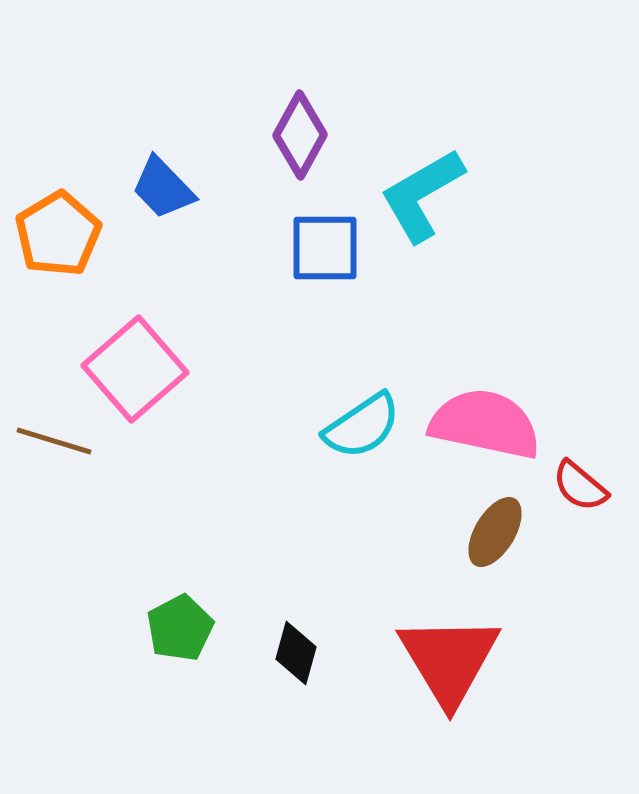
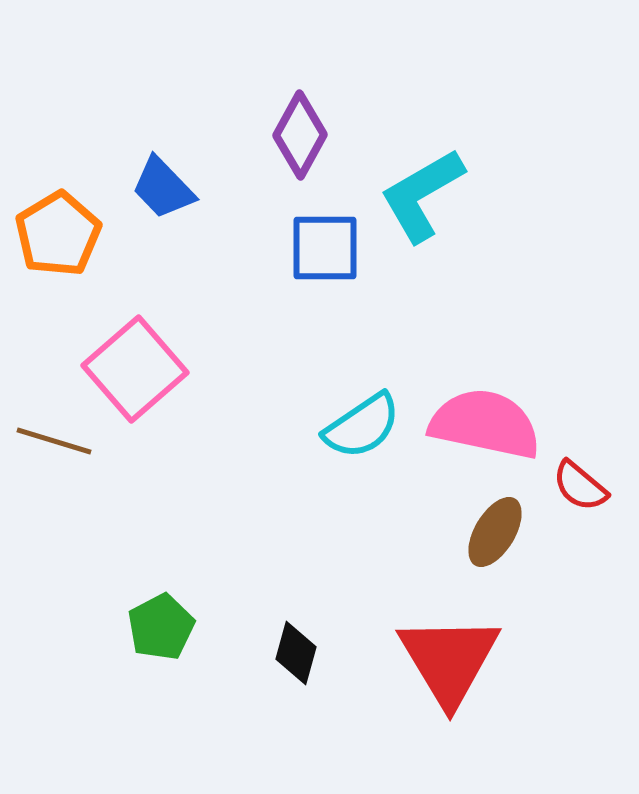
green pentagon: moved 19 px left, 1 px up
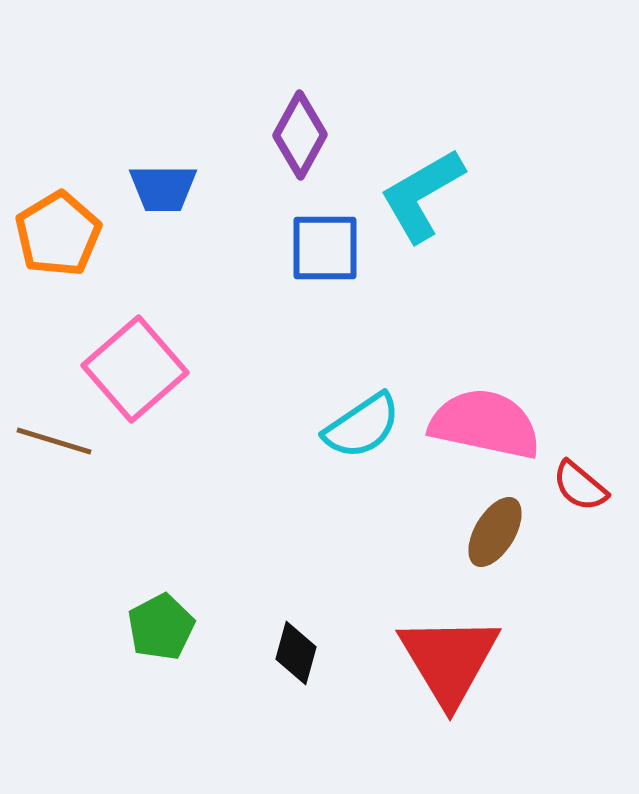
blue trapezoid: rotated 46 degrees counterclockwise
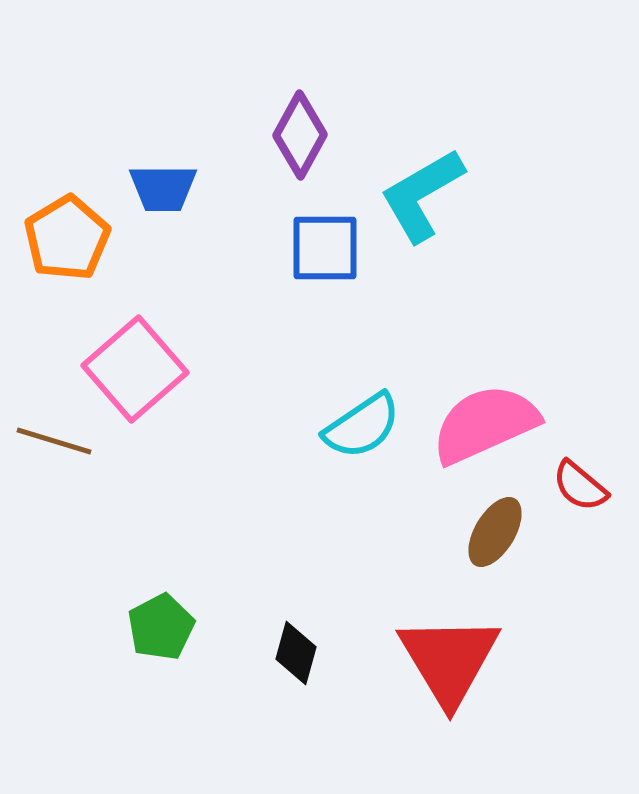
orange pentagon: moved 9 px right, 4 px down
pink semicircle: rotated 36 degrees counterclockwise
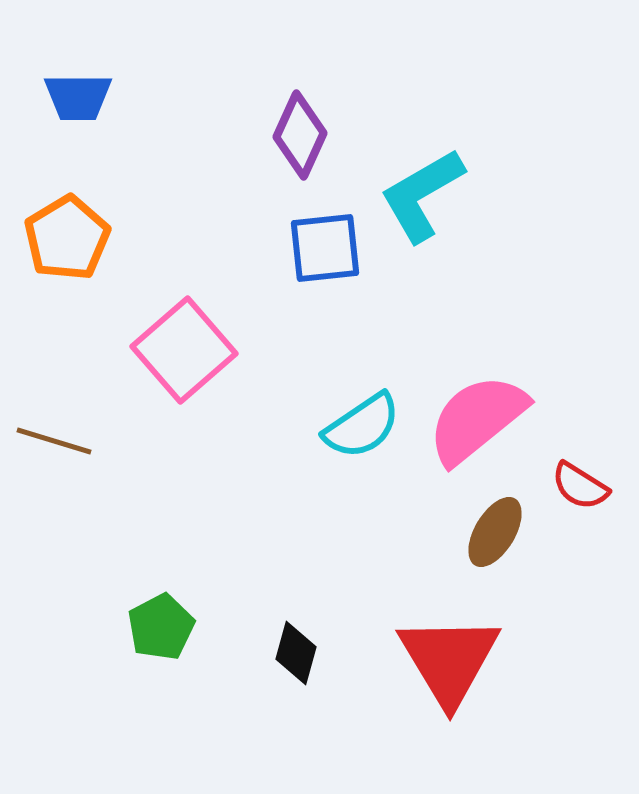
purple diamond: rotated 4 degrees counterclockwise
blue trapezoid: moved 85 px left, 91 px up
blue square: rotated 6 degrees counterclockwise
pink square: moved 49 px right, 19 px up
pink semicircle: moved 8 px left, 5 px up; rotated 15 degrees counterclockwise
red semicircle: rotated 8 degrees counterclockwise
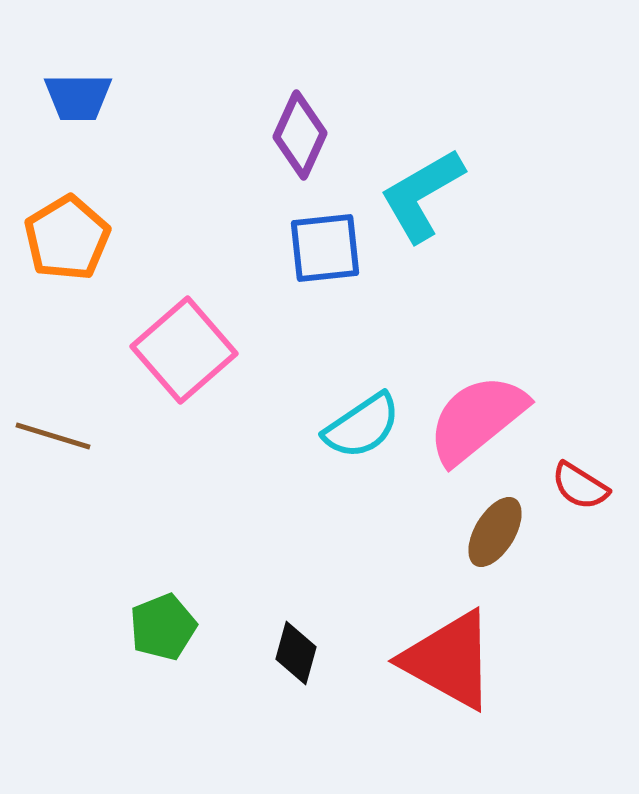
brown line: moved 1 px left, 5 px up
green pentagon: moved 2 px right; rotated 6 degrees clockwise
red triangle: rotated 30 degrees counterclockwise
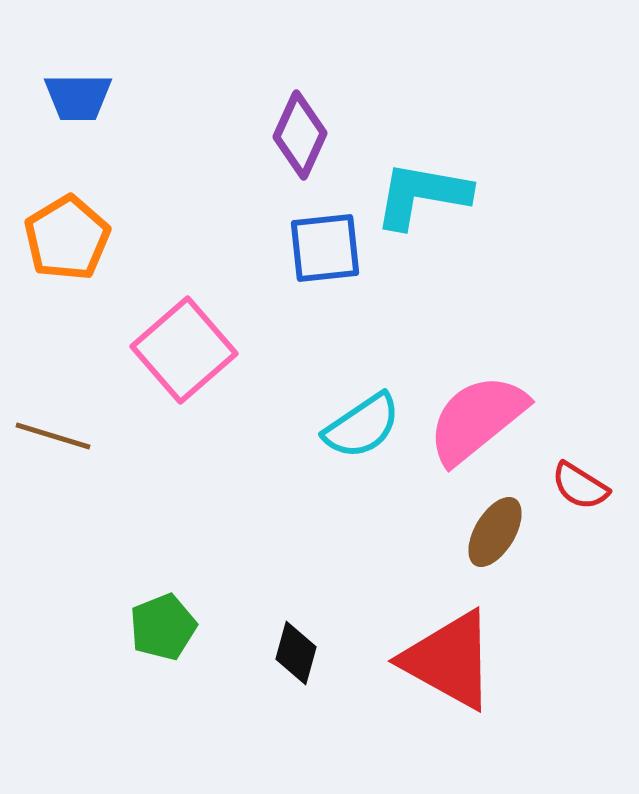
cyan L-shape: rotated 40 degrees clockwise
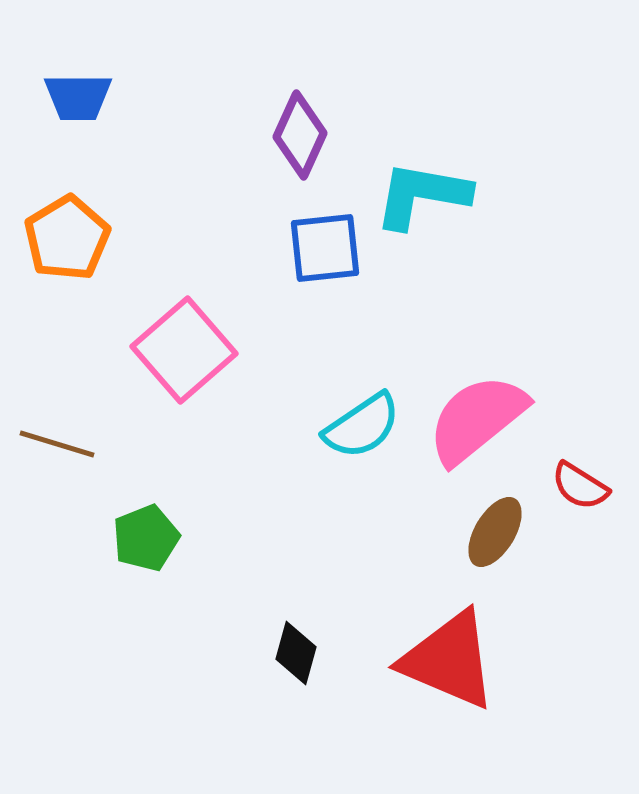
brown line: moved 4 px right, 8 px down
green pentagon: moved 17 px left, 89 px up
red triangle: rotated 6 degrees counterclockwise
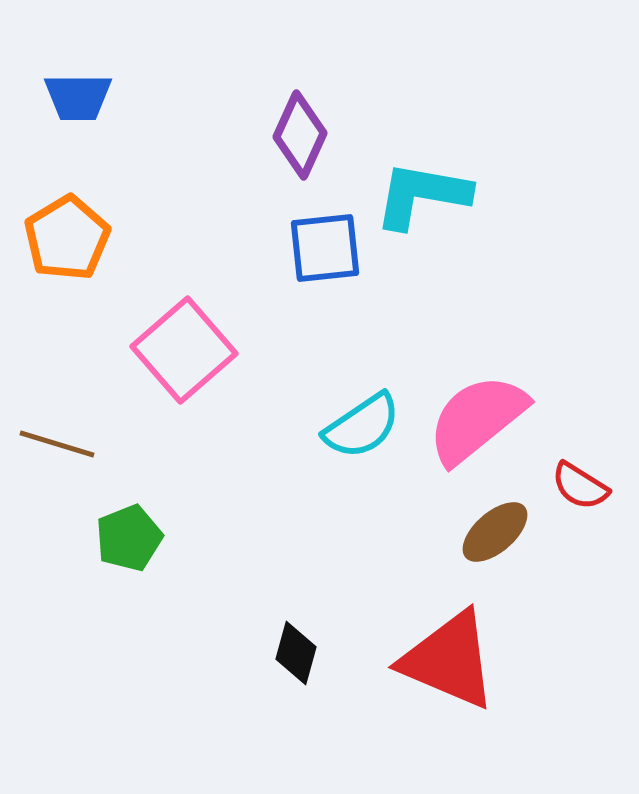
brown ellipse: rotated 18 degrees clockwise
green pentagon: moved 17 px left
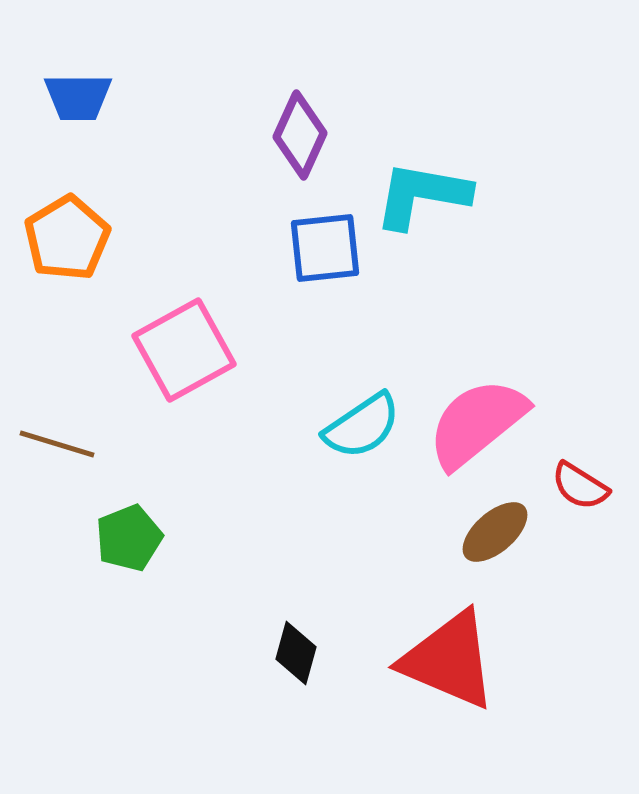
pink square: rotated 12 degrees clockwise
pink semicircle: moved 4 px down
